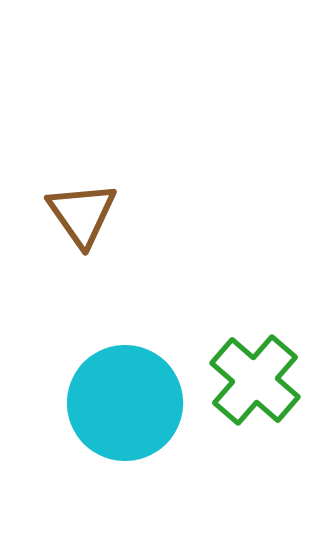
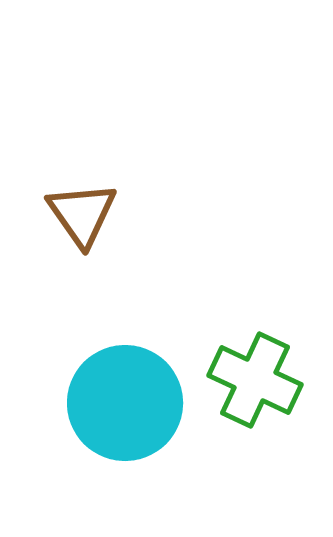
green cross: rotated 16 degrees counterclockwise
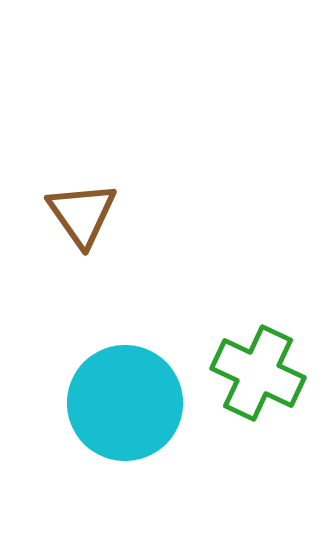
green cross: moved 3 px right, 7 px up
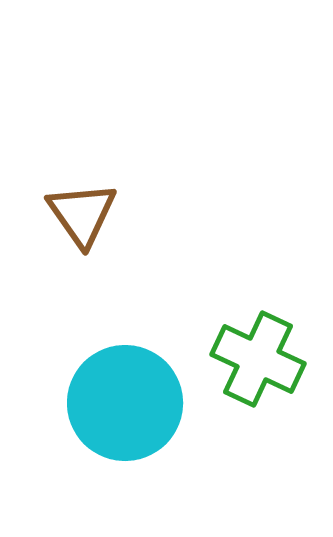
green cross: moved 14 px up
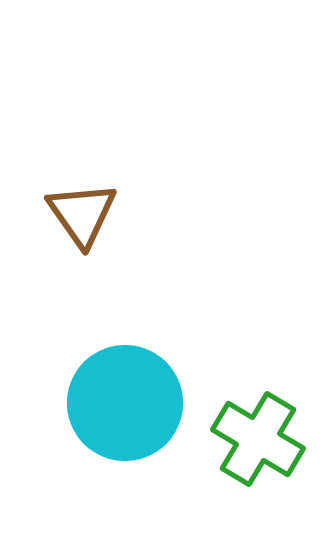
green cross: moved 80 px down; rotated 6 degrees clockwise
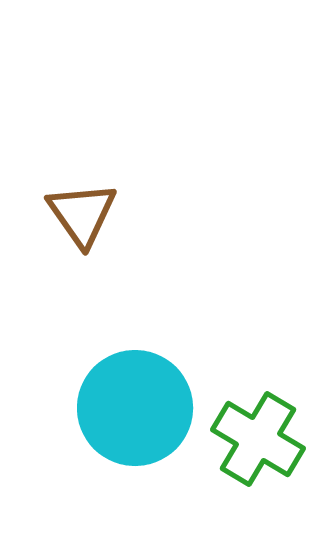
cyan circle: moved 10 px right, 5 px down
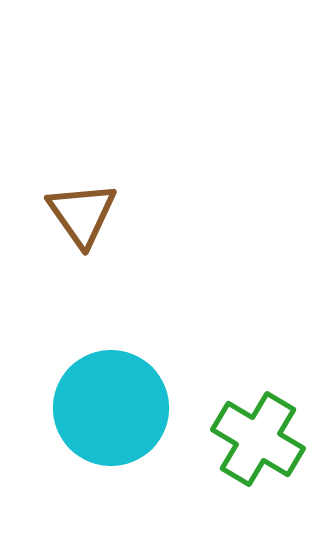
cyan circle: moved 24 px left
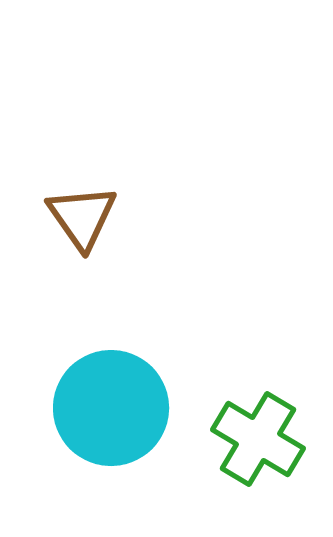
brown triangle: moved 3 px down
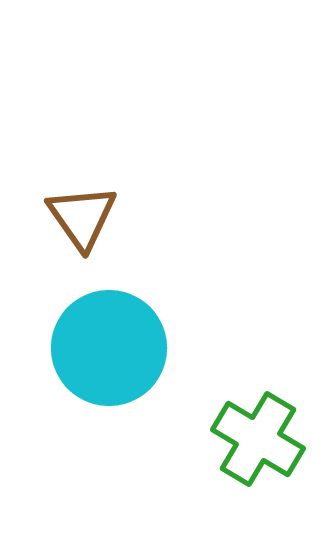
cyan circle: moved 2 px left, 60 px up
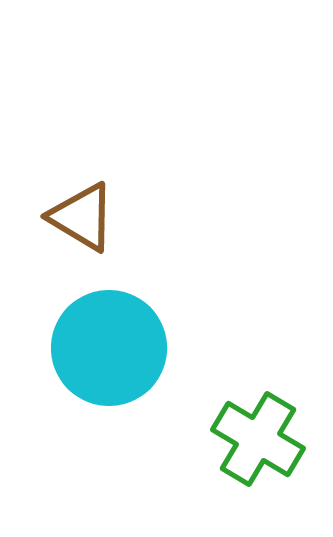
brown triangle: rotated 24 degrees counterclockwise
